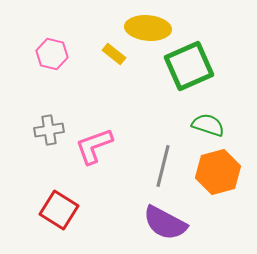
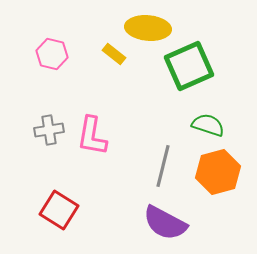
pink L-shape: moved 2 px left, 10 px up; rotated 60 degrees counterclockwise
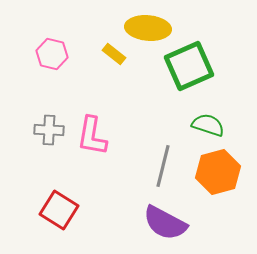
gray cross: rotated 12 degrees clockwise
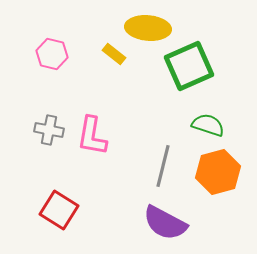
gray cross: rotated 8 degrees clockwise
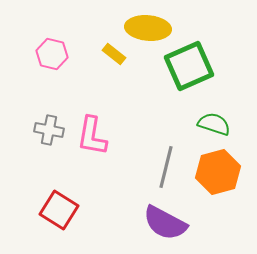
green semicircle: moved 6 px right, 1 px up
gray line: moved 3 px right, 1 px down
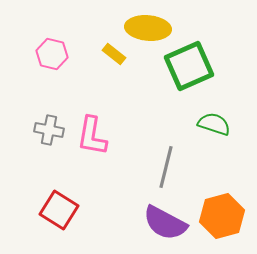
orange hexagon: moved 4 px right, 44 px down
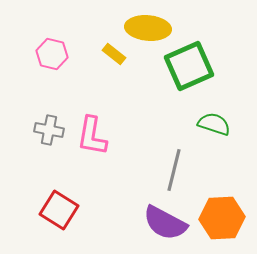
gray line: moved 8 px right, 3 px down
orange hexagon: moved 2 px down; rotated 12 degrees clockwise
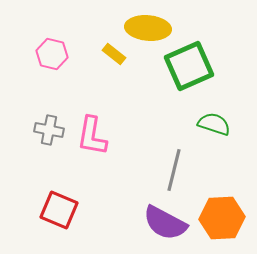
red square: rotated 9 degrees counterclockwise
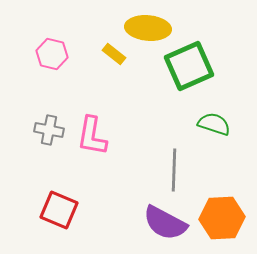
gray line: rotated 12 degrees counterclockwise
